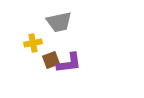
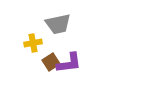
gray trapezoid: moved 1 px left, 2 px down
brown square: moved 2 px down; rotated 12 degrees counterclockwise
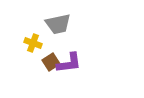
yellow cross: rotated 30 degrees clockwise
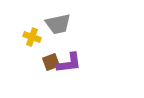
yellow cross: moved 1 px left, 6 px up
brown square: rotated 12 degrees clockwise
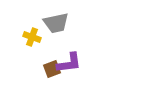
gray trapezoid: moved 2 px left, 1 px up
brown square: moved 1 px right, 7 px down
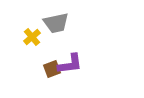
yellow cross: rotated 30 degrees clockwise
purple L-shape: moved 1 px right, 1 px down
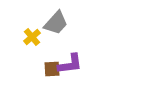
gray trapezoid: rotated 36 degrees counterclockwise
brown square: rotated 18 degrees clockwise
